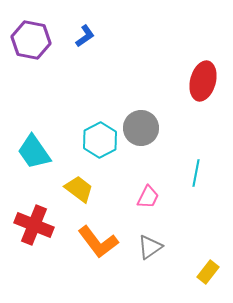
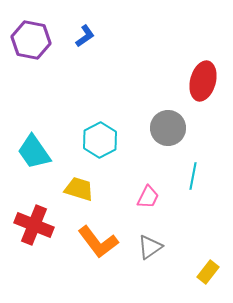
gray circle: moved 27 px right
cyan line: moved 3 px left, 3 px down
yellow trapezoid: rotated 20 degrees counterclockwise
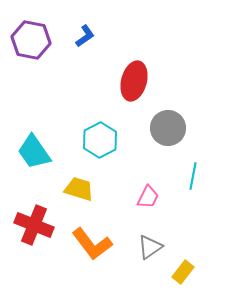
red ellipse: moved 69 px left
orange L-shape: moved 6 px left, 2 px down
yellow rectangle: moved 25 px left
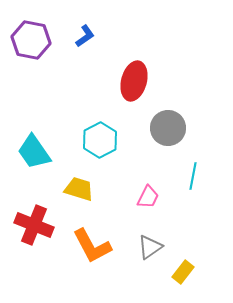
orange L-shape: moved 2 px down; rotated 9 degrees clockwise
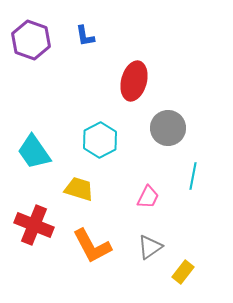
blue L-shape: rotated 115 degrees clockwise
purple hexagon: rotated 9 degrees clockwise
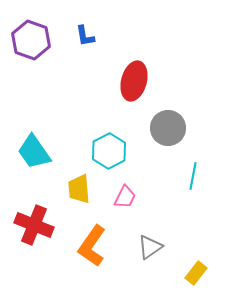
cyan hexagon: moved 9 px right, 11 px down
yellow trapezoid: rotated 112 degrees counterclockwise
pink trapezoid: moved 23 px left
orange L-shape: rotated 63 degrees clockwise
yellow rectangle: moved 13 px right, 1 px down
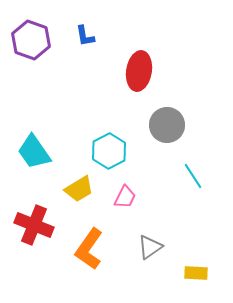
red ellipse: moved 5 px right, 10 px up; rotated 6 degrees counterclockwise
gray circle: moved 1 px left, 3 px up
cyan line: rotated 44 degrees counterclockwise
yellow trapezoid: rotated 116 degrees counterclockwise
orange L-shape: moved 3 px left, 3 px down
yellow rectangle: rotated 55 degrees clockwise
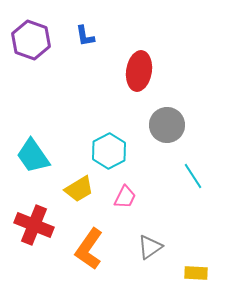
cyan trapezoid: moved 1 px left, 4 px down
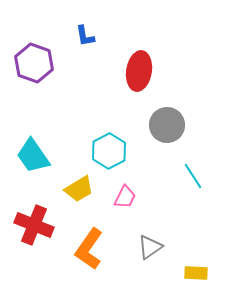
purple hexagon: moved 3 px right, 23 px down
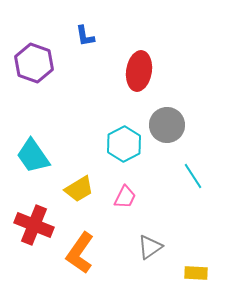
cyan hexagon: moved 15 px right, 7 px up
orange L-shape: moved 9 px left, 4 px down
